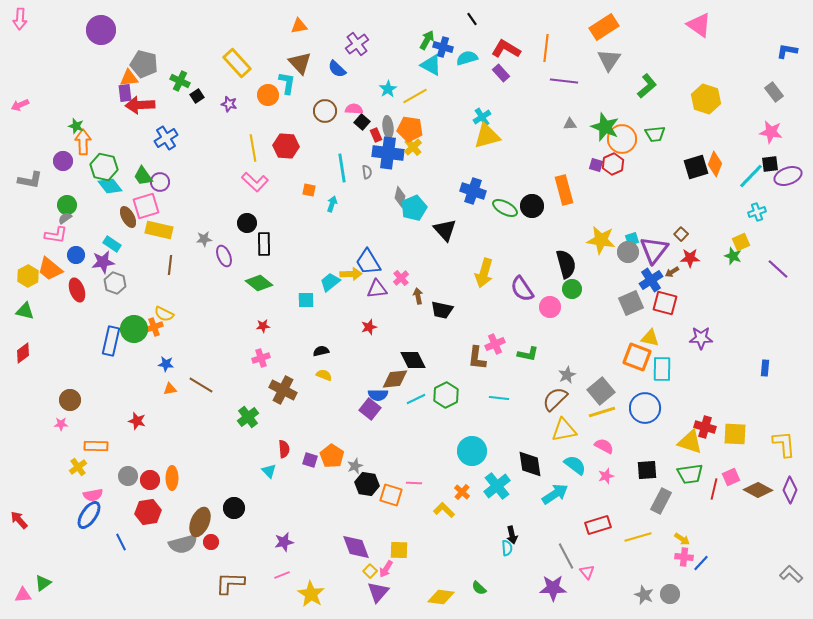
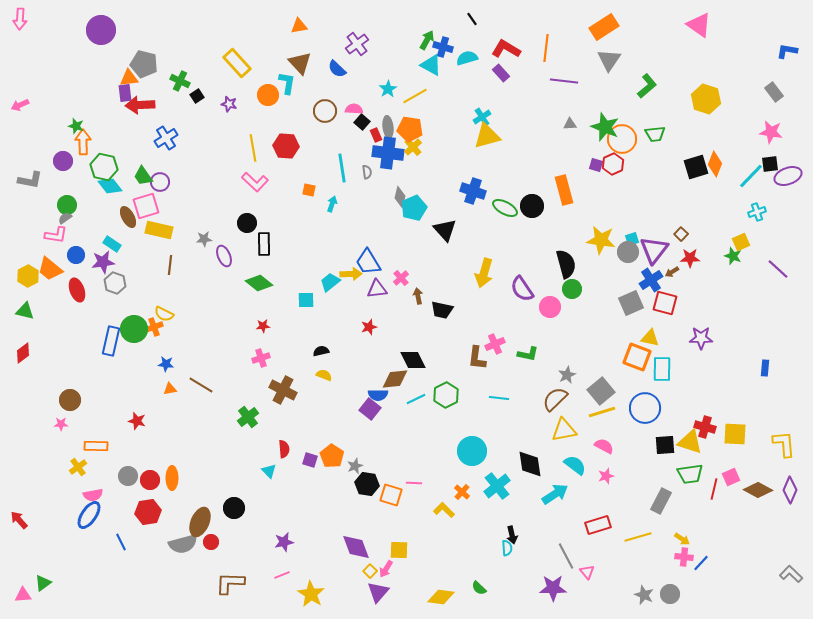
black square at (647, 470): moved 18 px right, 25 px up
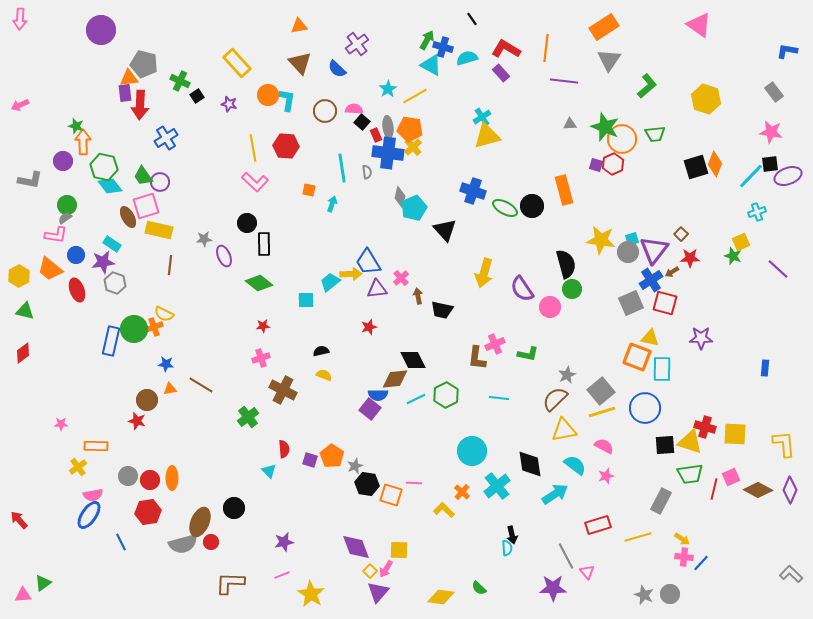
cyan L-shape at (287, 83): moved 17 px down
red arrow at (140, 105): rotated 84 degrees counterclockwise
yellow hexagon at (28, 276): moved 9 px left
brown circle at (70, 400): moved 77 px right
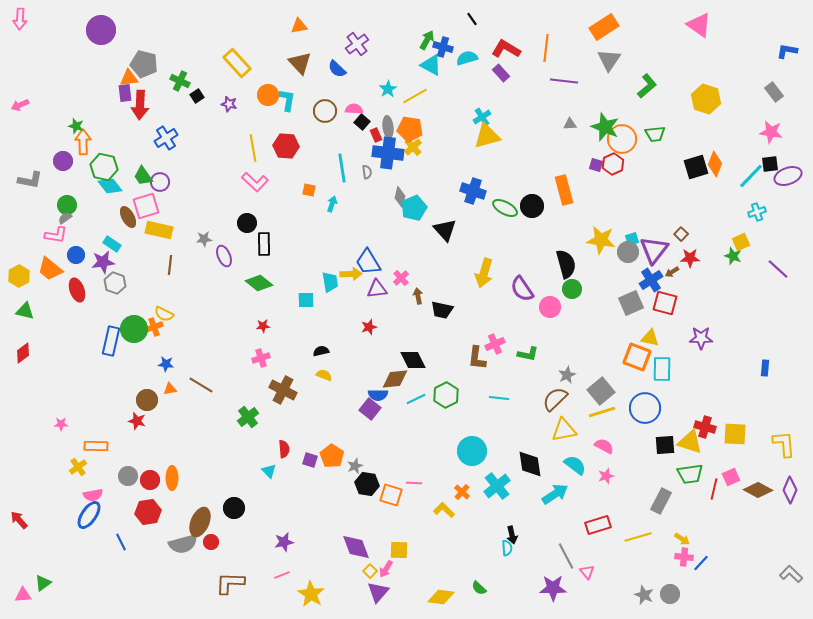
cyan trapezoid at (330, 282): rotated 120 degrees clockwise
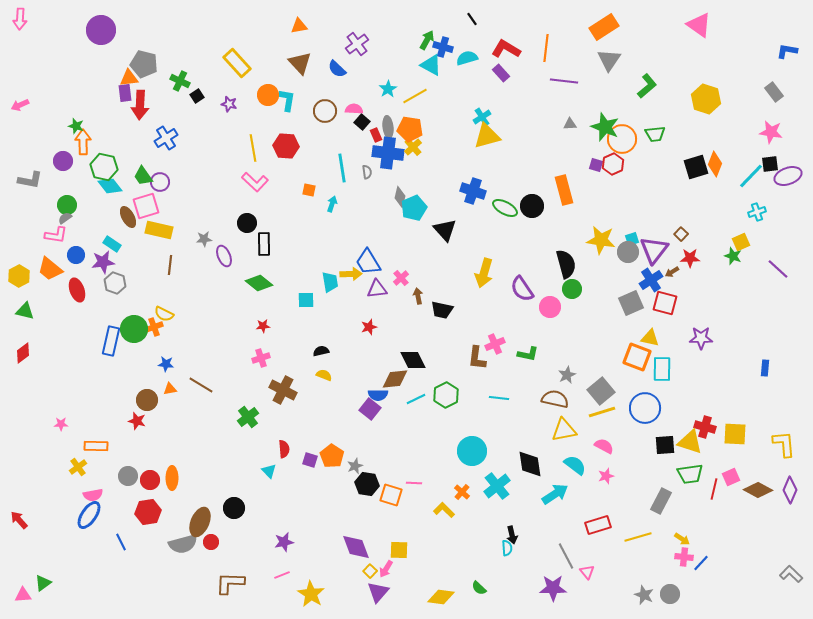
brown semicircle at (555, 399): rotated 56 degrees clockwise
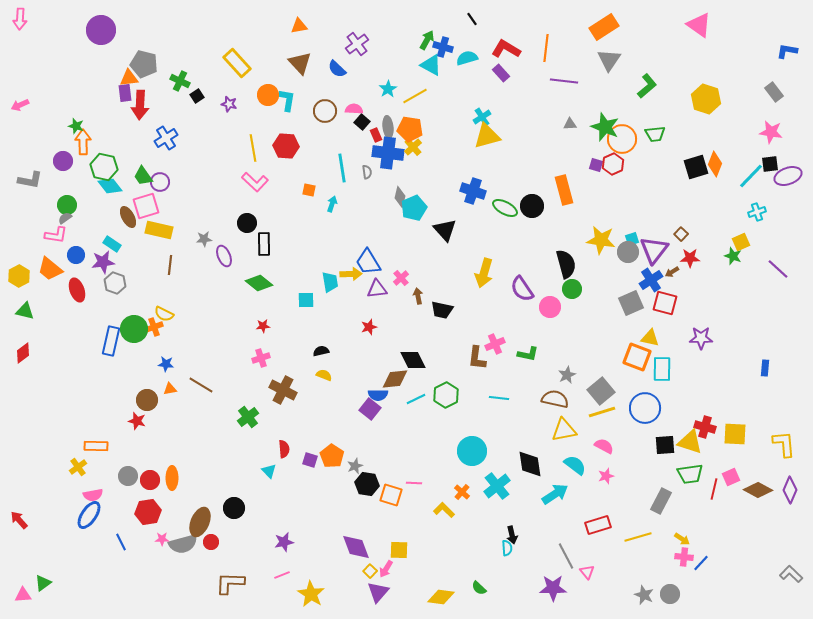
pink star at (61, 424): moved 101 px right, 115 px down
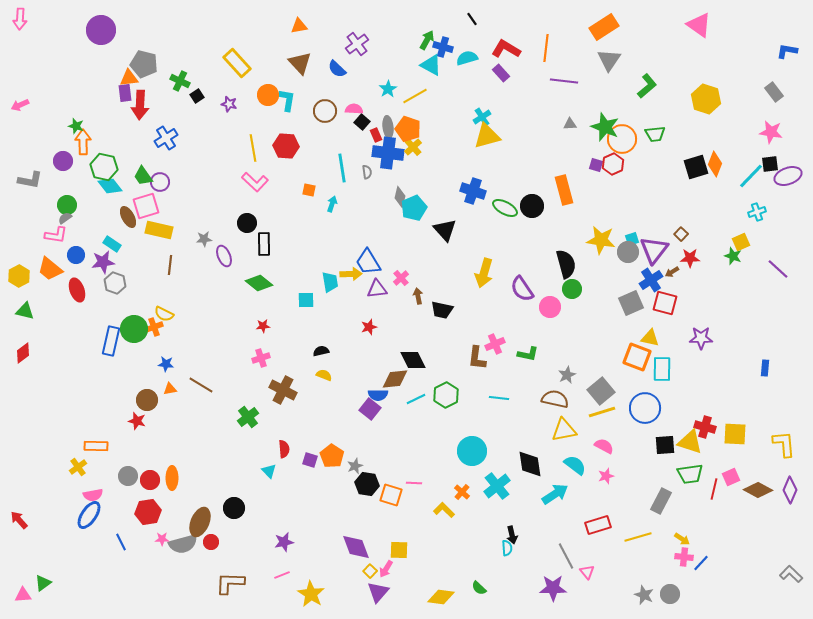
orange pentagon at (410, 129): moved 2 px left; rotated 10 degrees clockwise
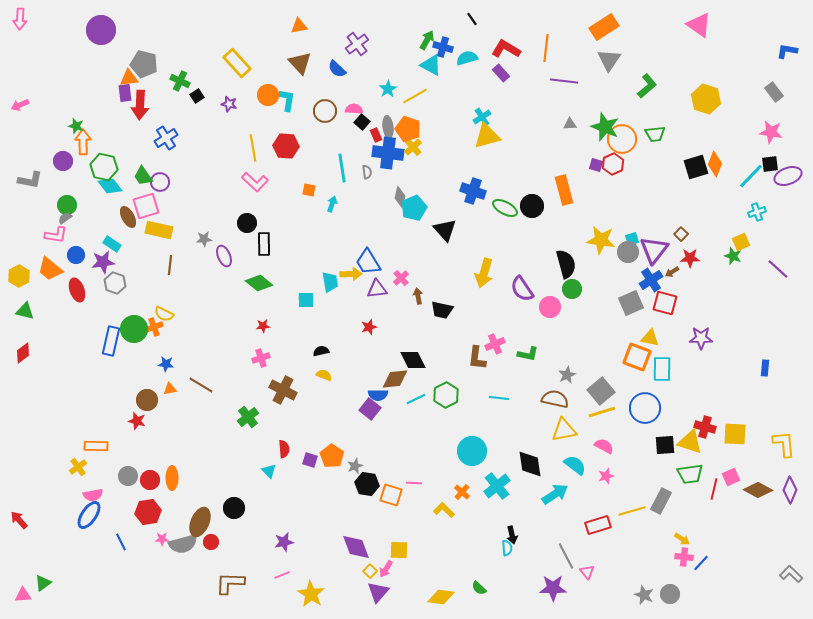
yellow line at (638, 537): moved 6 px left, 26 px up
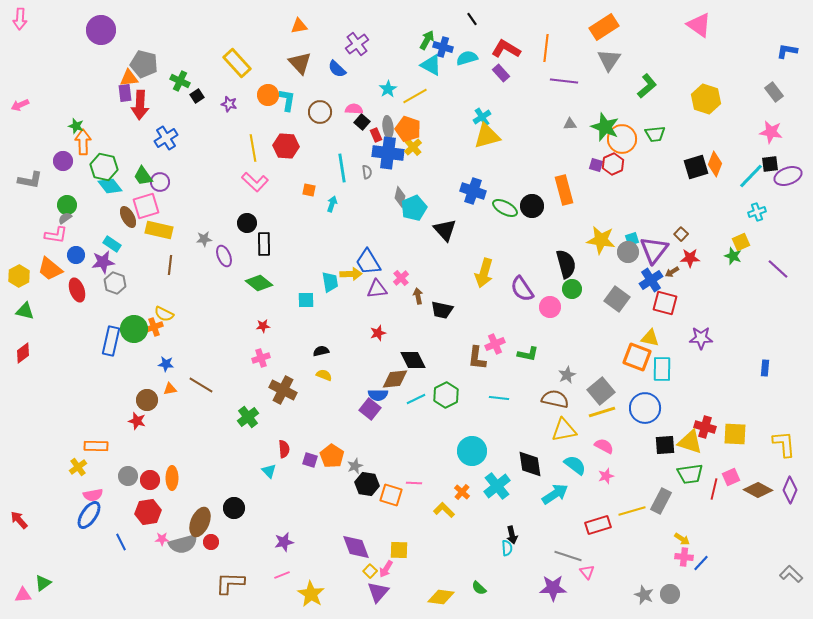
brown circle at (325, 111): moved 5 px left, 1 px down
gray square at (631, 303): moved 14 px left, 4 px up; rotated 30 degrees counterclockwise
red star at (369, 327): moved 9 px right, 6 px down
gray line at (566, 556): moved 2 px right; rotated 44 degrees counterclockwise
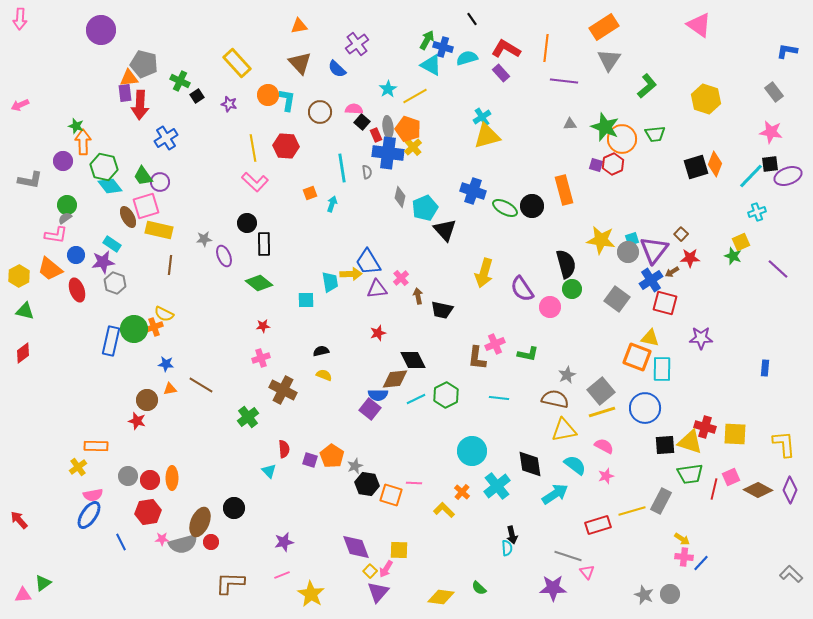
orange square at (309, 190): moved 1 px right, 3 px down; rotated 32 degrees counterclockwise
cyan pentagon at (414, 208): moved 11 px right
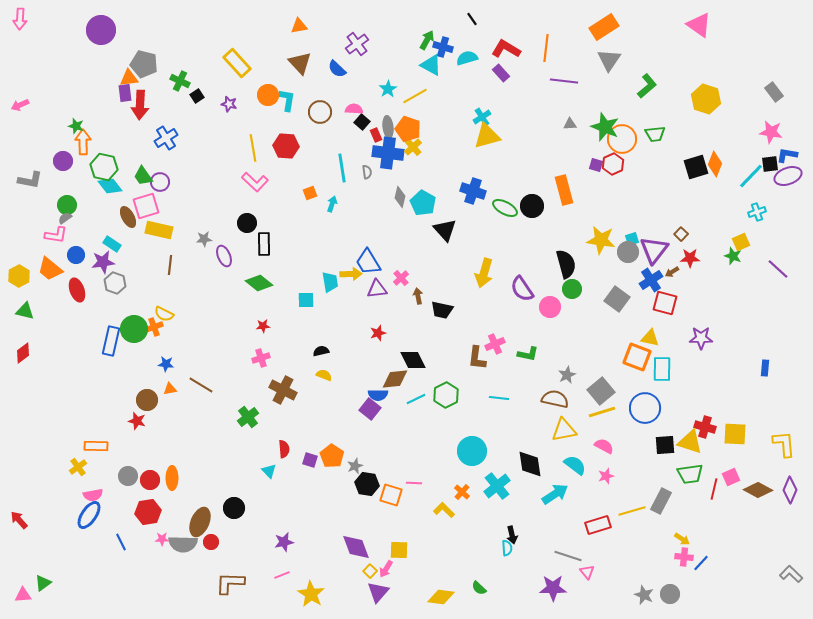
blue L-shape at (787, 51): moved 104 px down
cyan pentagon at (425, 208): moved 2 px left, 5 px up; rotated 20 degrees counterclockwise
gray semicircle at (183, 544): rotated 16 degrees clockwise
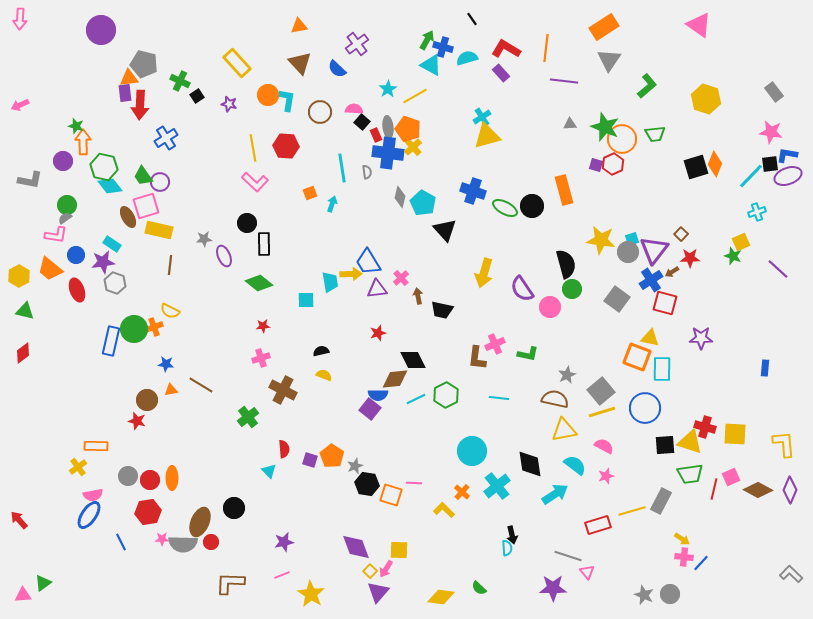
yellow semicircle at (164, 314): moved 6 px right, 3 px up
orange triangle at (170, 389): moved 1 px right, 1 px down
